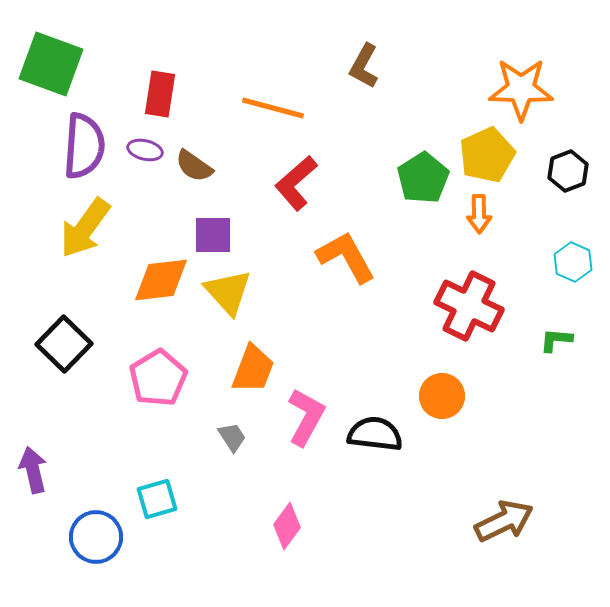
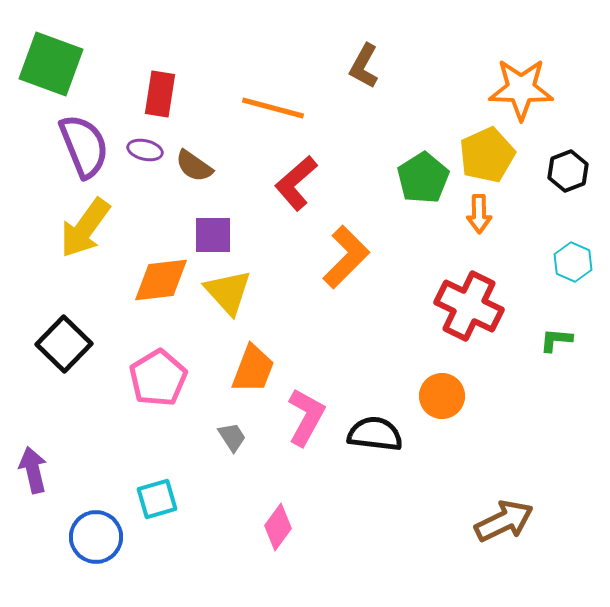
purple semicircle: rotated 26 degrees counterclockwise
orange L-shape: rotated 74 degrees clockwise
pink diamond: moved 9 px left, 1 px down
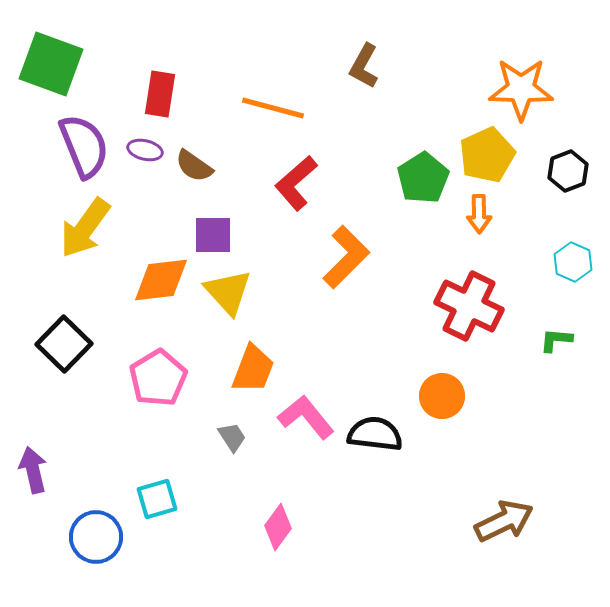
pink L-shape: rotated 68 degrees counterclockwise
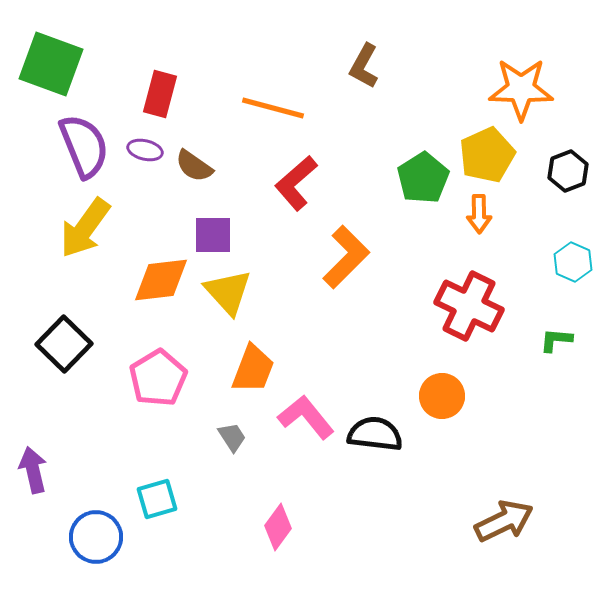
red rectangle: rotated 6 degrees clockwise
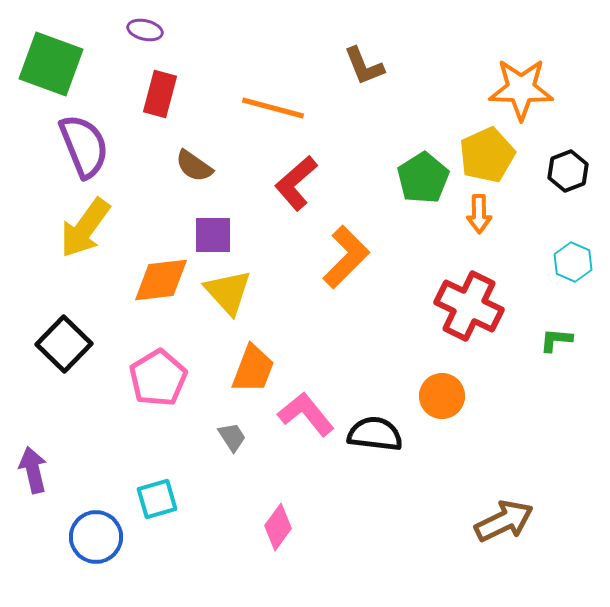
brown L-shape: rotated 51 degrees counterclockwise
purple ellipse: moved 120 px up
pink L-shape: moved 3 px up
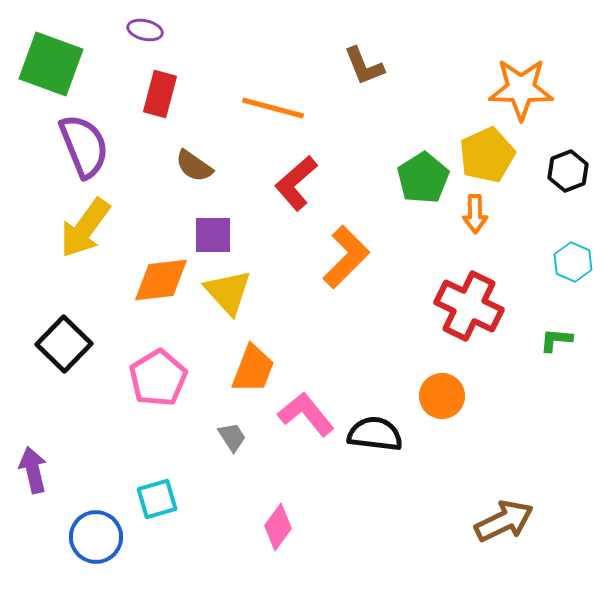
orange arrow: moved 4 px left
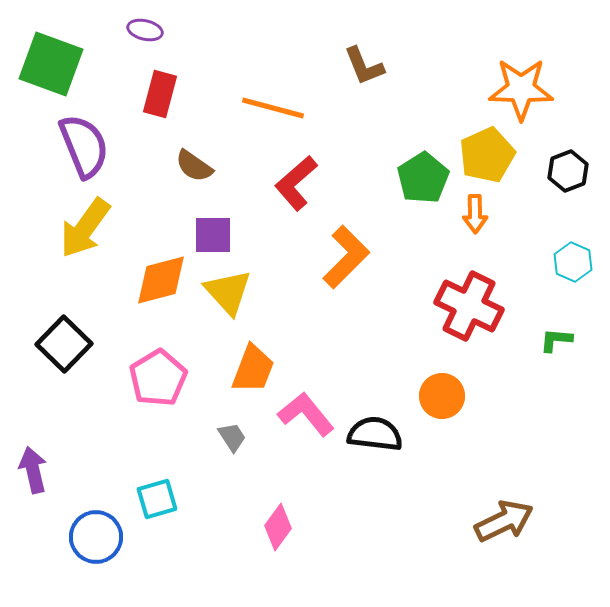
orange diamond: rotated 8 degrees counterclockwise
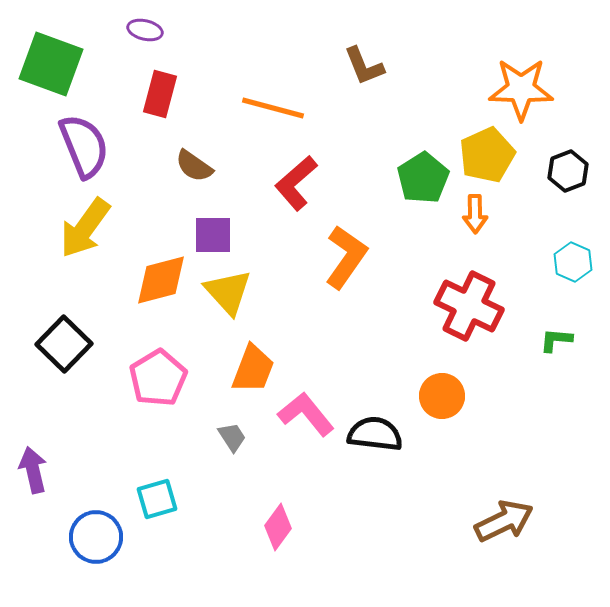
orange L-shape: rotated 10 degrees counterclockwise
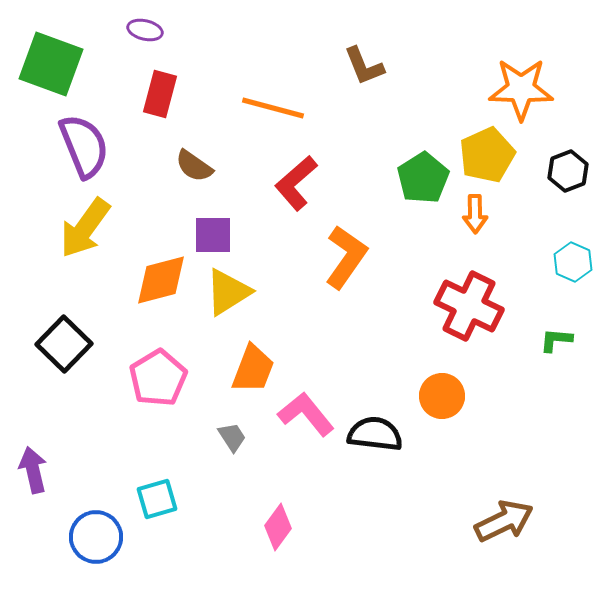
yellow triangle: rotated 40 degrees clockwise
